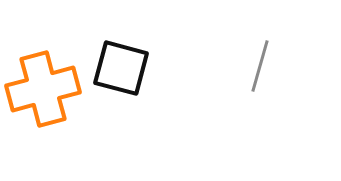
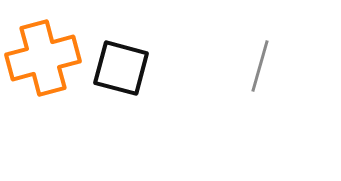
orange cross: moved 31 px up
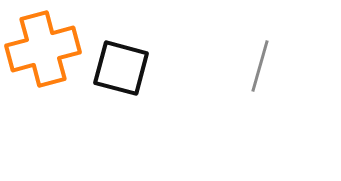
orange cross: moved 9 px up
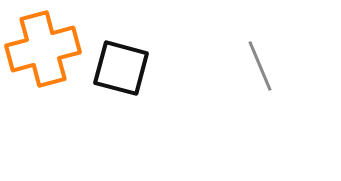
gray line: rotated 39 degrees counterclockwise
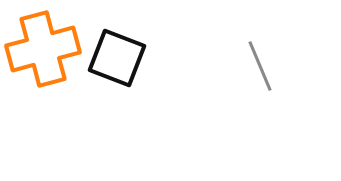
black square: moved 4 px left, 10 px up; rotated 6 degrees clockwise
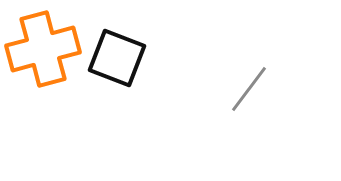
gray line: moved 11 px left, 23 px down; rotated 60 degrees clockwise
